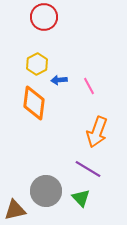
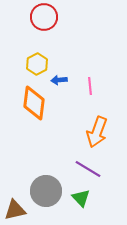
pink line: moved 1 px right; rotated 24 degrees clockwise
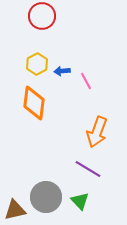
red circle: moved 2 px left, 1 px up
blue arrow: moved 3 px right, 9 px up
pink line: moved 4 px left, 5 px up; rotated 24 degrees counterclockwise
gray circle: moved 6 px down
green triangle: moved 1 px left, 3 px down
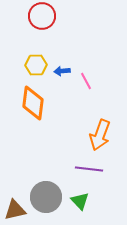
yellow hexagon: moved 1 px left, 1 px down; rotated 25 degrees clockwise
orange diamond: moved 1 px left
orange arrow: moved 3 px right, 3 px down
purple line: moved 1 px right; rotated 24 degrees counterclockwise
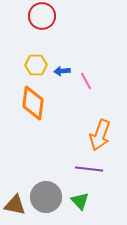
brown triangle: moved 5 px up; rotated 25 degrees clockwise
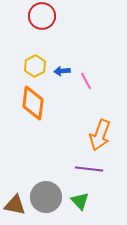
yellow hexagon: moved 1 px left, 1 px down; rotated 25 degrees counterclockwise
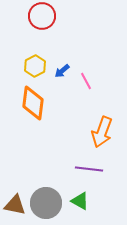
blue arrow: rotated 35 degrees counterclockwise
orange arrow: moved 2 px right, 3 px up
gray circle: moved 6 px down
green triangle: rotated 18 degrees counterclockwise
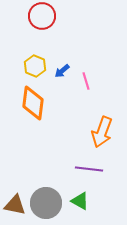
yellow hexagon: rotated 10 degrees counterclockwise
pink line: rotated 12 degrees clockwise
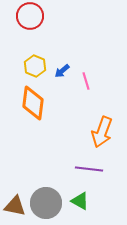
red circle: moved 12 px left
brown triangle: moved 1 px down
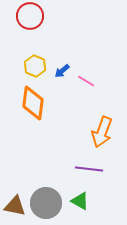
pink line: rotated 42 degrees counterclockwise
